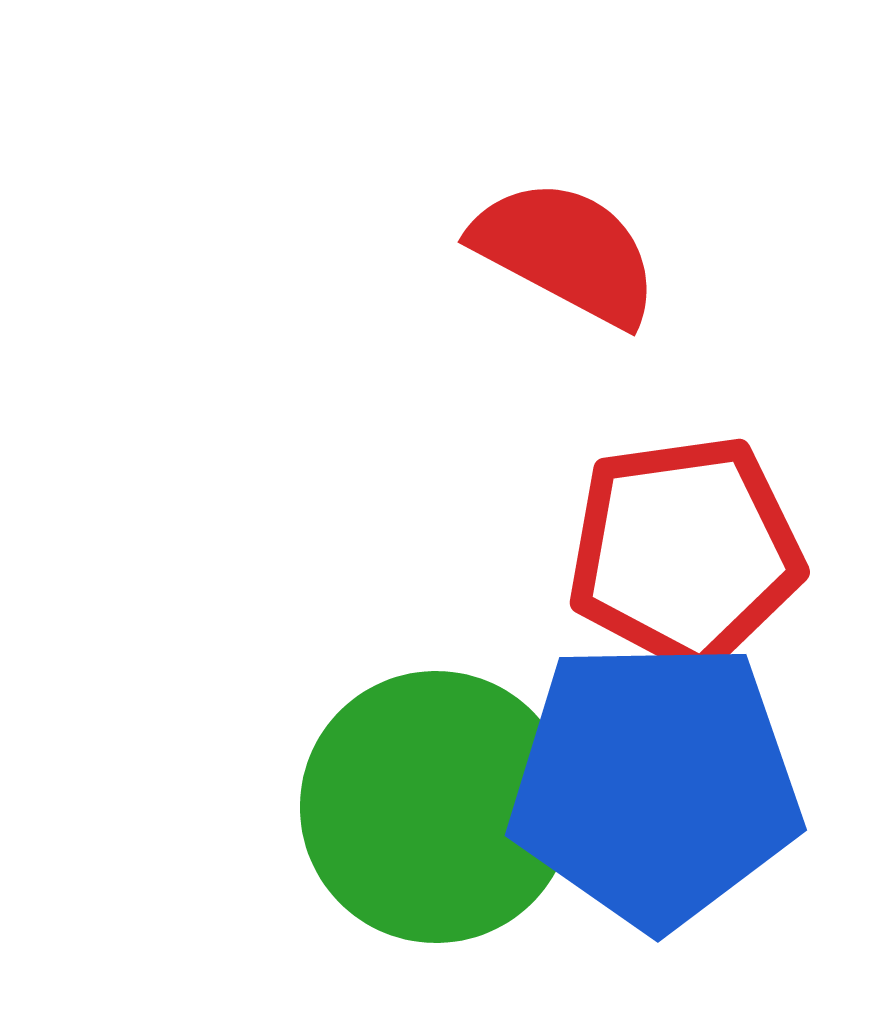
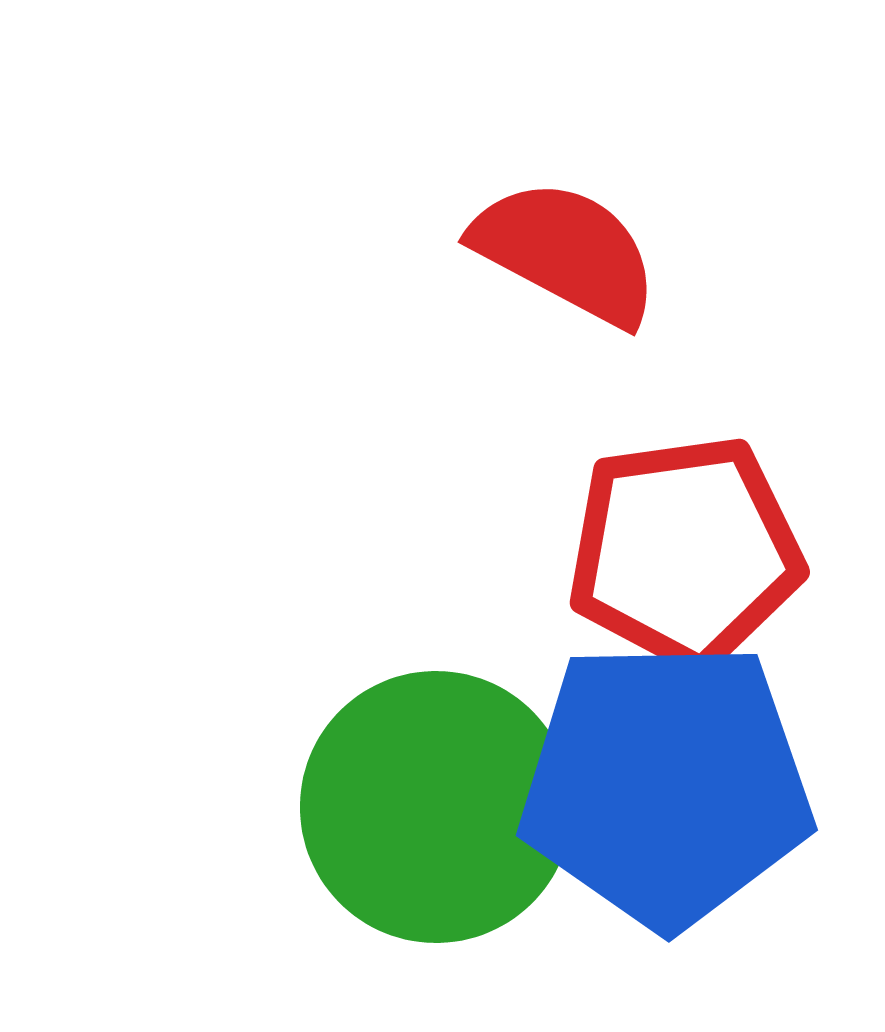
blue pentagon: moved 11 px right
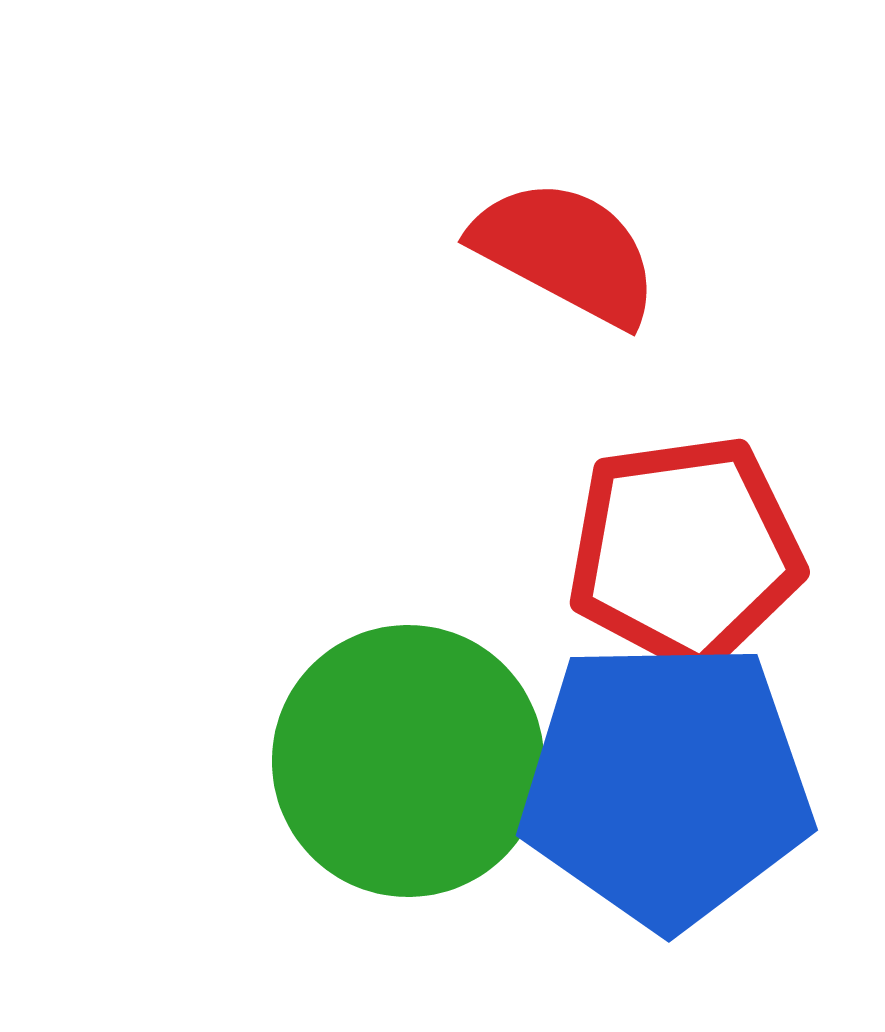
green circle: moved 28 px left, 46 px up
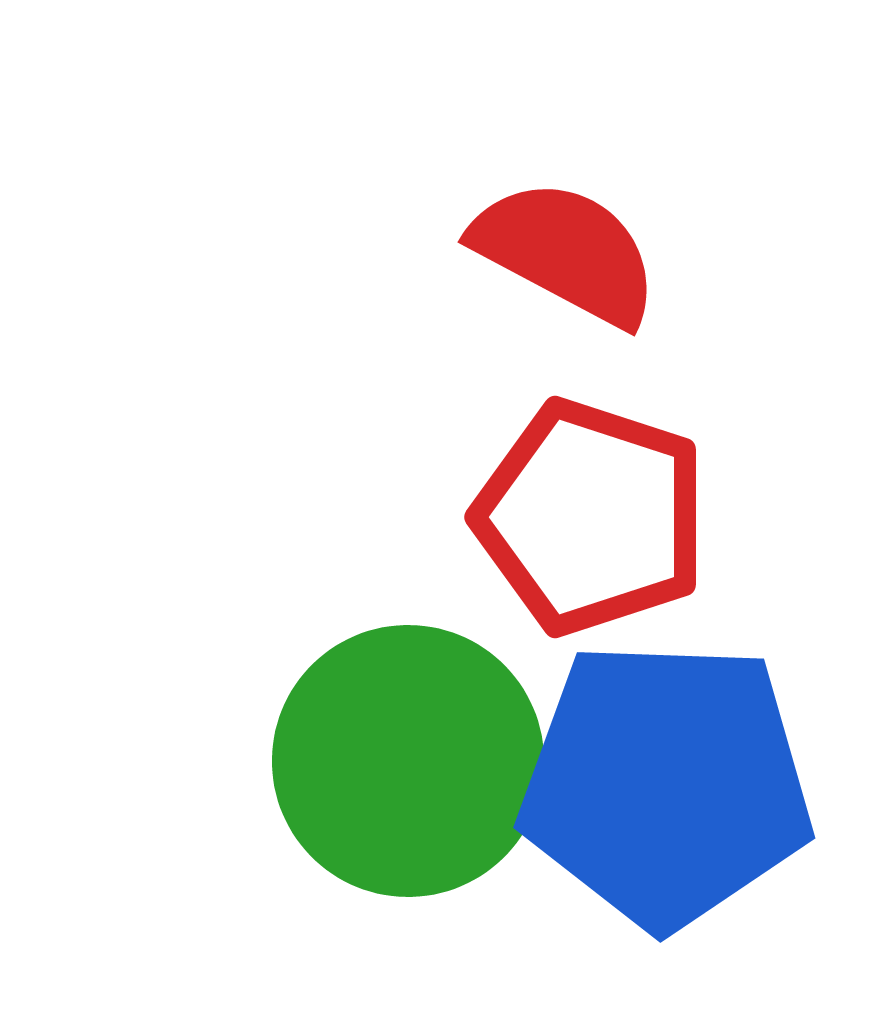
red pentagon: moved 94 px left, 35 px up; rotated 26 degrees clockwise
blue pentagon: rotated 3 degrees clockwise
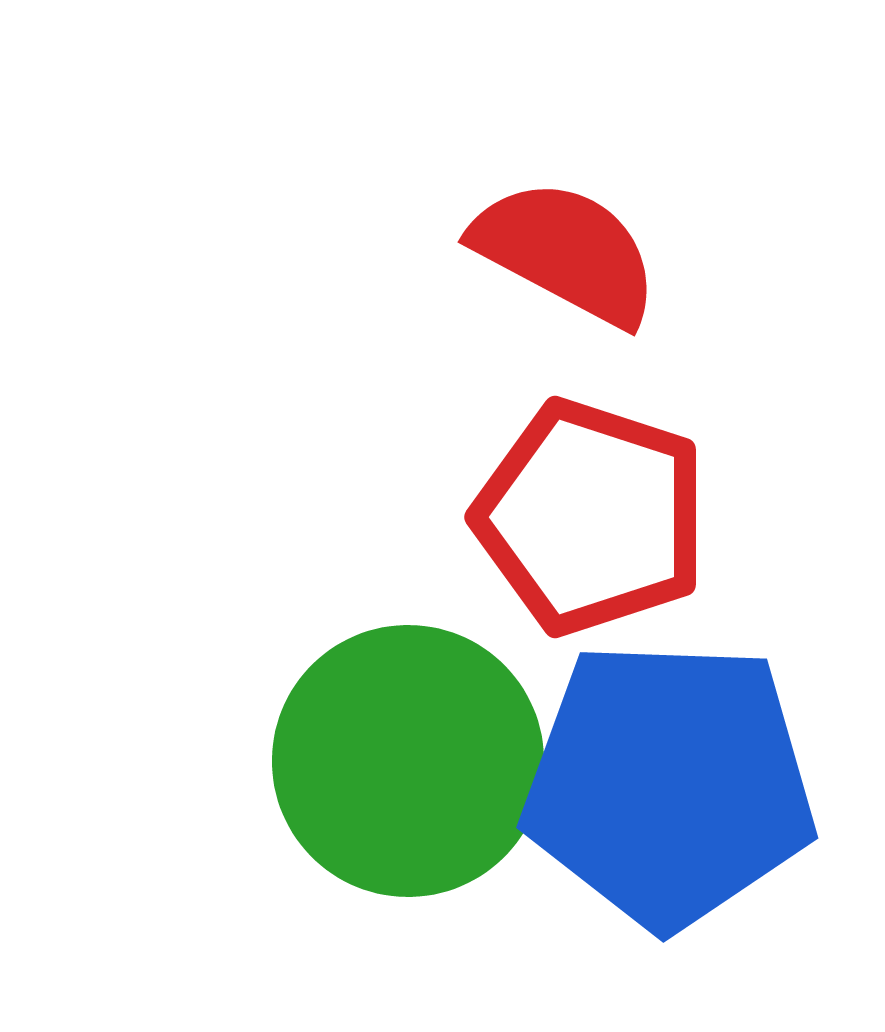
blue pentagon: moved 3 px right
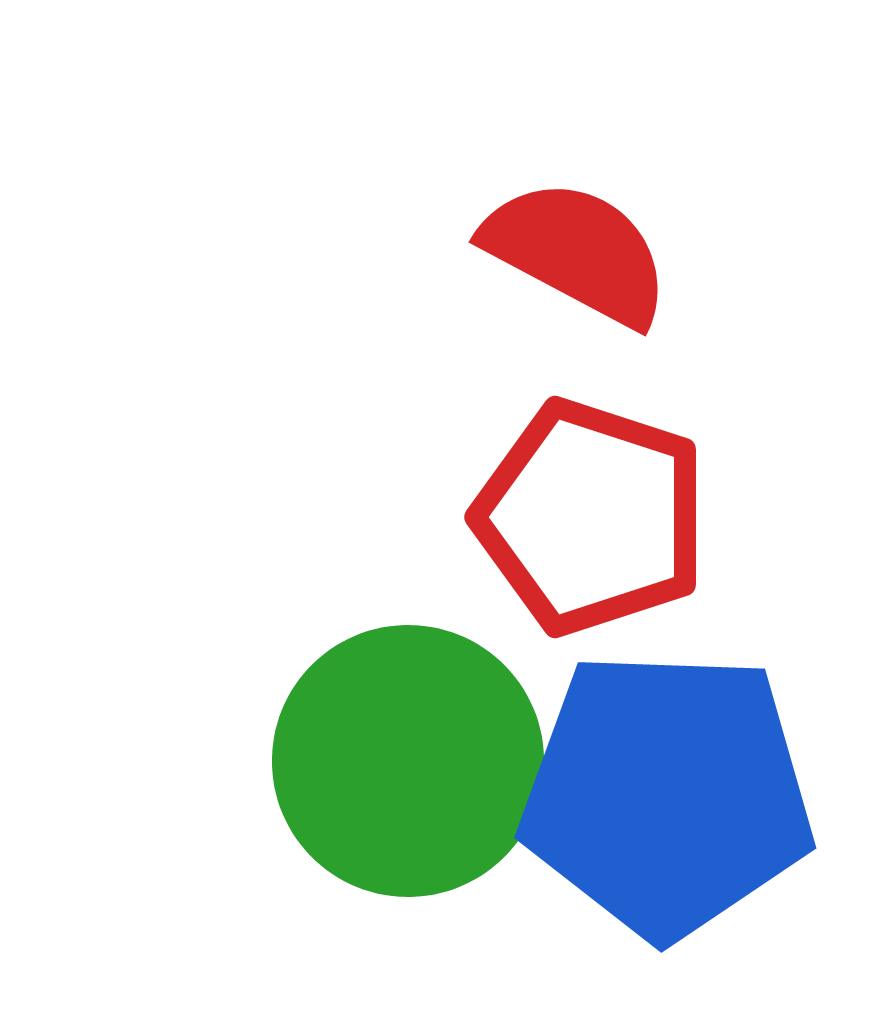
red semicircle: moved 11 px right
blue pentagon: moved 2 px left, 10 px down
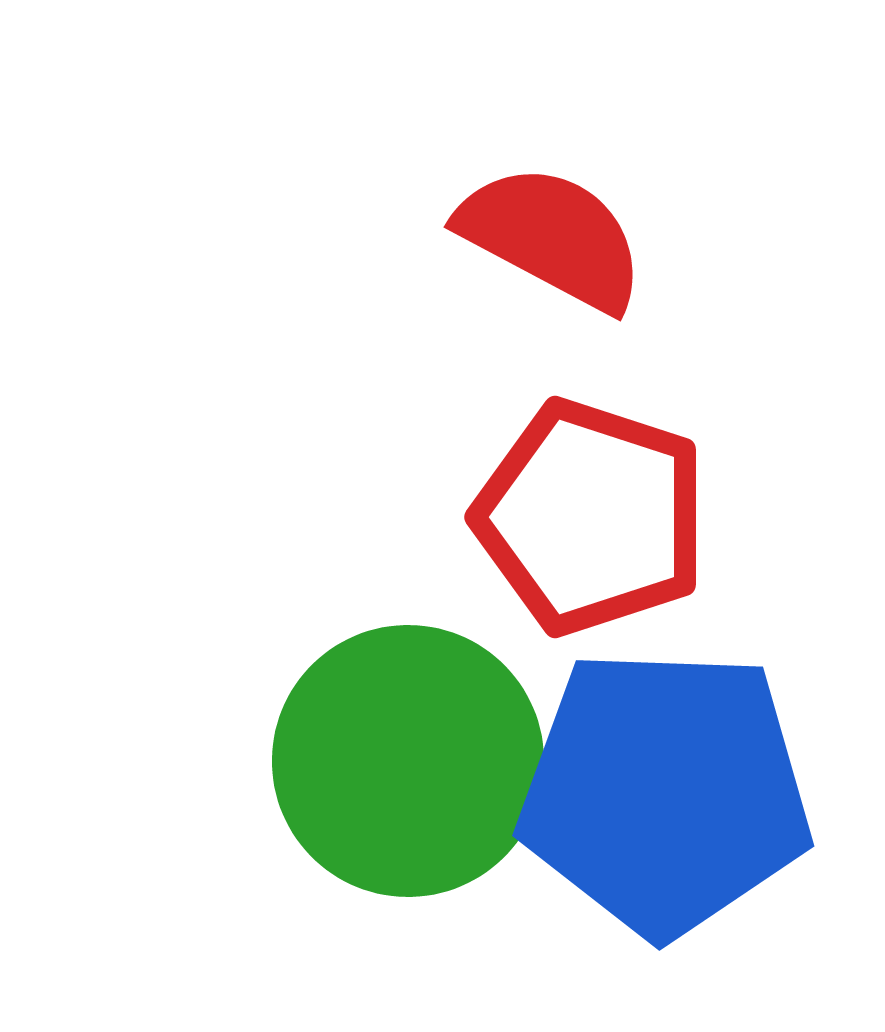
red semicircle: moved 25 px left, 15 px up
blue pentagon: moved 2 px left, 2 px up
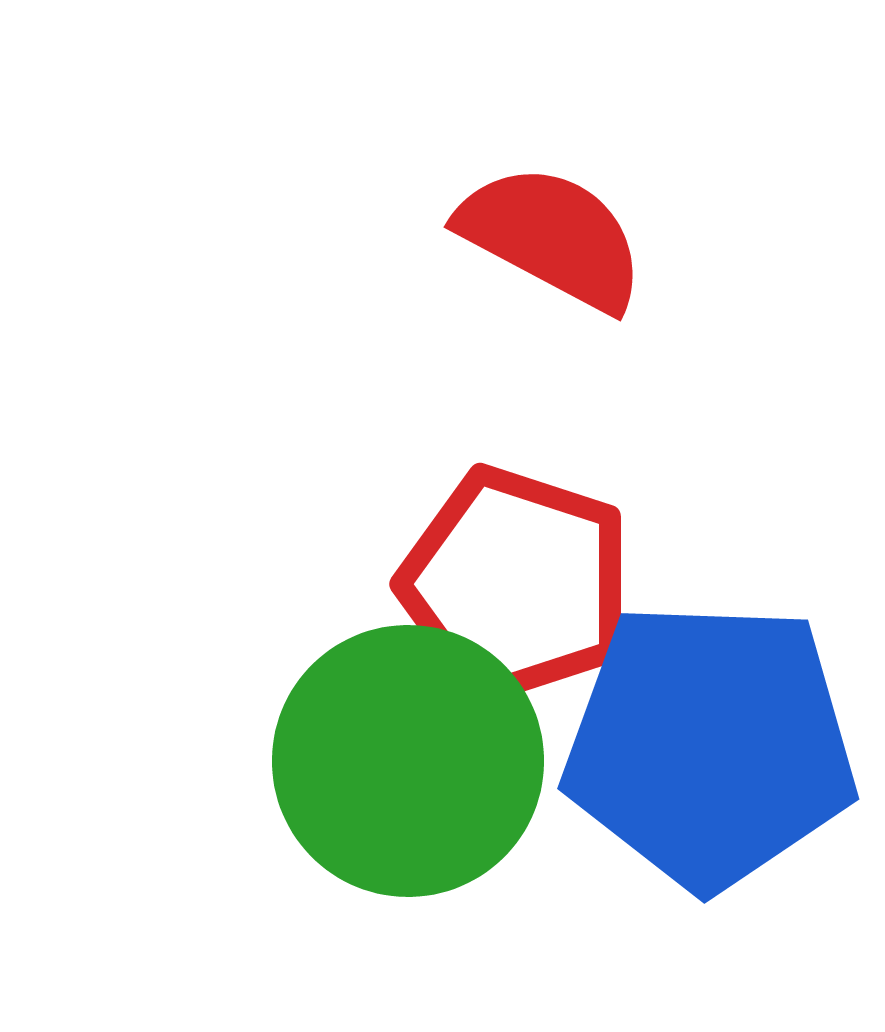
red pentagon: moved 75 px left, 67 px down
blue pentagon: moved 45 px right, 47 px up
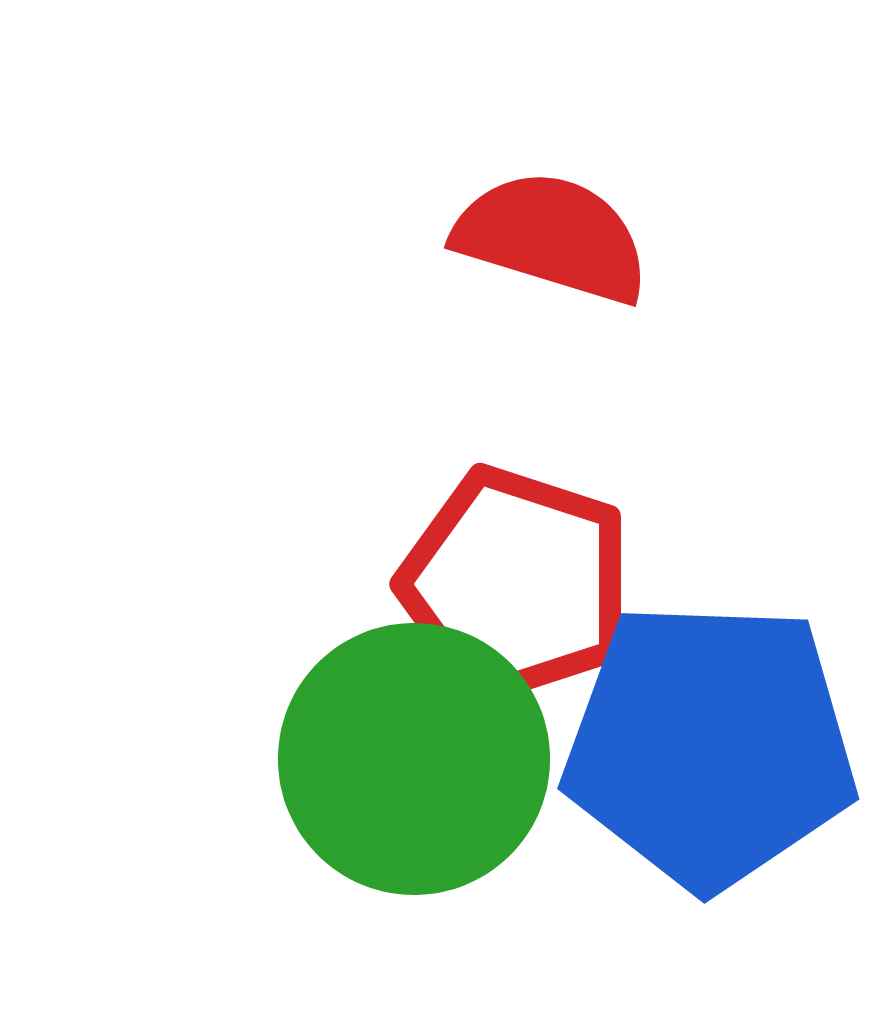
red semicircle: rotated 11 degrees counterclockwise
green circle: moved 6 px right, 2 px up
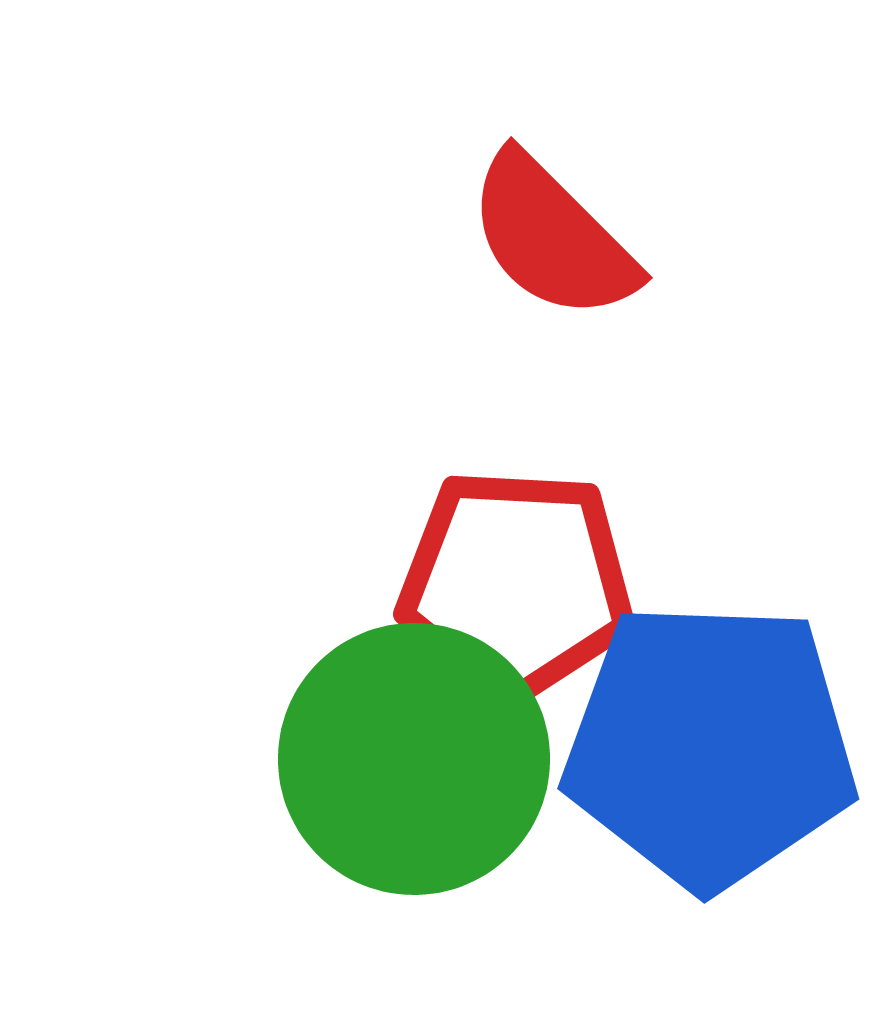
red semicircle: rotated 152 degrees counterclockwise
red pentagon: rotated 15 degrees counterclockwise
